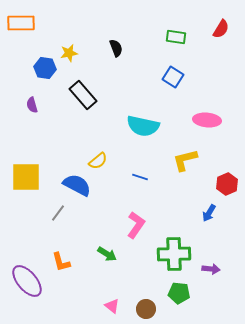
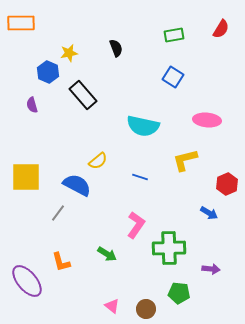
green rectangle: moved 2 px left, 2 px up; rotated 18 degrees counterclockwise
blue hexagon: moved 3 px right, 4 px down; rotated 15 degrees clockwise
blue arrow: rotated 90 degrees counterclockwise
green cross: moved 5 px left, 6 px up
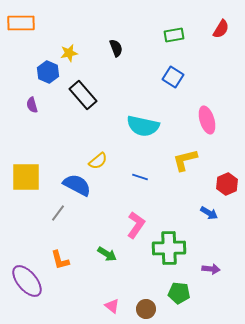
pink ellipse: rotated 68 degrees clockwise
orange L-shape: moved 1 px left, 2 px up
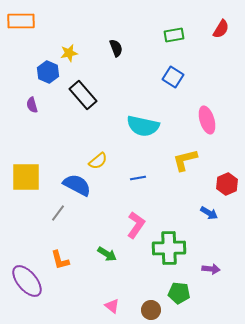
orange rectangle: moved 2 px up
blue line: moved 2 px left, 1 px down; rotated 28 degrees counterclockwise
brown circle: moved 5 px right, 1 px down
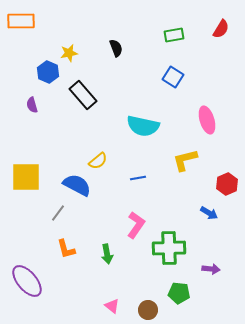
green arrow: rotated 48 degrees clockwise
orange L-shape: moved 6 px right, 11 px up
brown circle: moved 3 px left
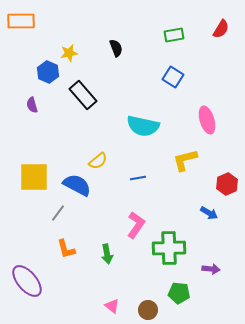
yellow square: moved 8 px right
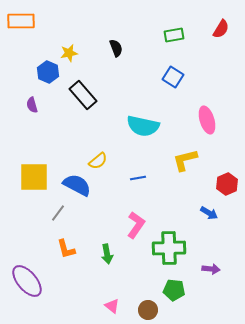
green pentagon: moved 5 px left, 3 px up
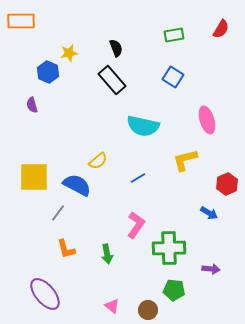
black rectangle: moved 29 px right, 15 px up
blue line: rotated 21 degrees counterclockwise
purple ellipse: moved 18 px right, 13 px down
